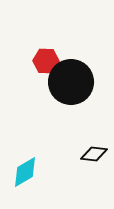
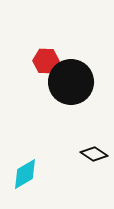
black diamond: rotated 28 degrees clockwise
cyan diamond: moved 2 px down
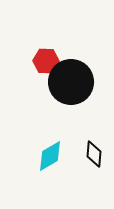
black diamond: rotated 60 degrees clockwise
cyan diamond: moved 25 px right, 18 px up
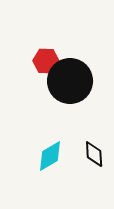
black circle: moved 1 px left, 1 px up
black diamond: rotated 8 degrees counterclockwise
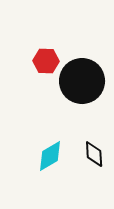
black circle: moved 12 px right
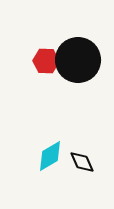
black circle: moved 4 px left, 21 px up
black diamond: moved 12 px left, 8 px down; rotated 20 degrees counterclockwise
